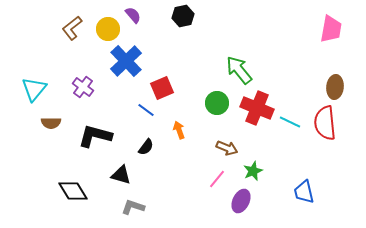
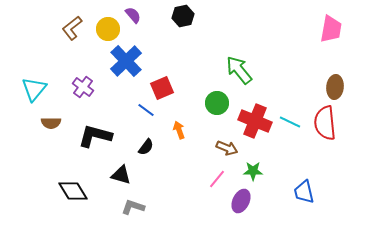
red cross: moved 2 px left, 13 px down
green star: rotated 24 degrees clockwise
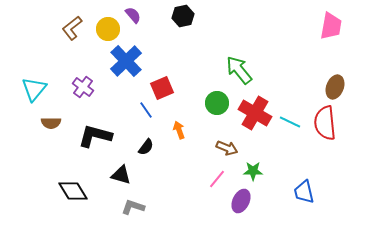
pink trapezoid: moved 3 px up
brown ellipse: rotated 15 degrees clockwise
blue line: rotated 18 degrees clockwise
red cross: moved 8 px up; rotated 8 degrees clockwise
